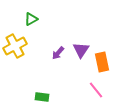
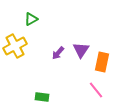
orange rectangle: rotated 24 degrees clockwise
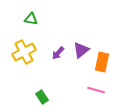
green triangle: rotated 40 degrees clockwise
yellow cross: moved 9 px right, 6 px down
purple triangle: rotated 18 degrees clockwise
pink line: rotated 36 degrees counterclockwise
green rectangle: rotated 48 degrees clockwise
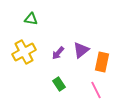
pink line: rotated 48 degrees clockwise
green rectangle: moved 17 px right, 13 px up
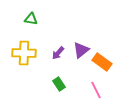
yellow cross: moved 1 px down; rotated 30 degrees clockwise
orange rectangle: rotated 66 degrees counterclockwise
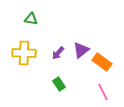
pink line: moved 7 px right, 2 px down
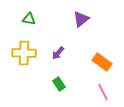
green triangle: moved 2 px left
purple triangle: moved 31 px up
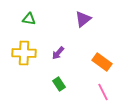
purple triangle: moved 2 px right
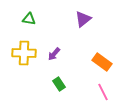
purple arrow: moved 4 px left, 1 px down
